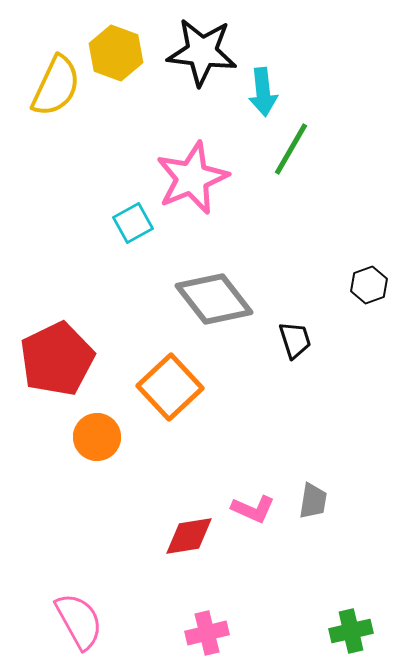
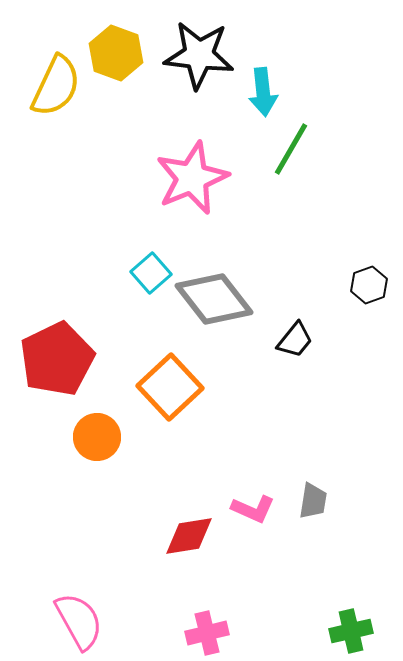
black star: moved 3 px left, 3 px down
cyan square: moved 18 px right, 50 px down; rotated 12 degrees counterclockwise
black trapezoid: rotated 57 degrees clockwise
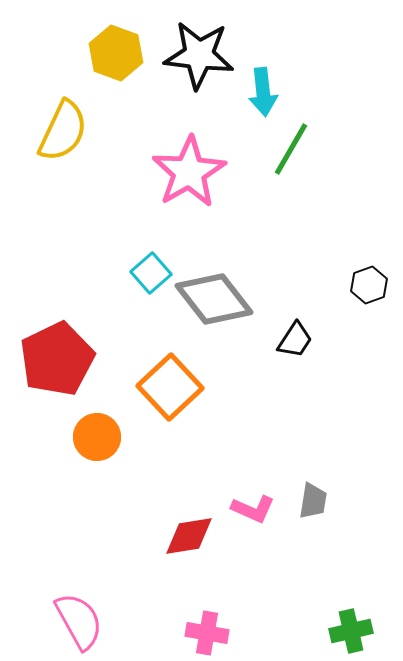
yellow semicircle: moved 7 px right, 45 px down
pink star: moved 3 px left, 6 px up; rotated 8 degrees counterclockwise
black trapezoid: rotated 6 degrees counterclockwise
pink cross: rotated 24 degrees clockwise
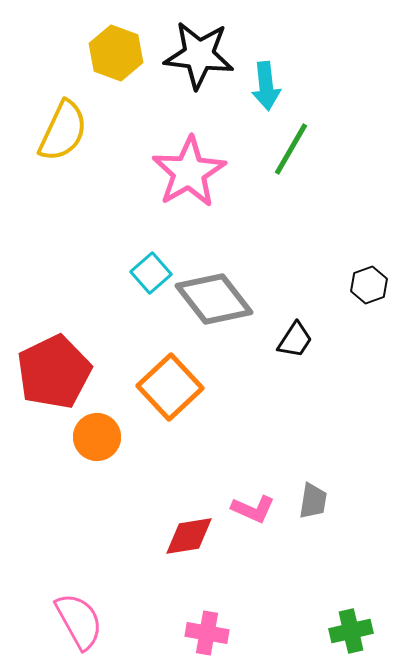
cyan arrow: moved 3 px right, 6 px up
red pentagon: moved 3 px left, 13 px down
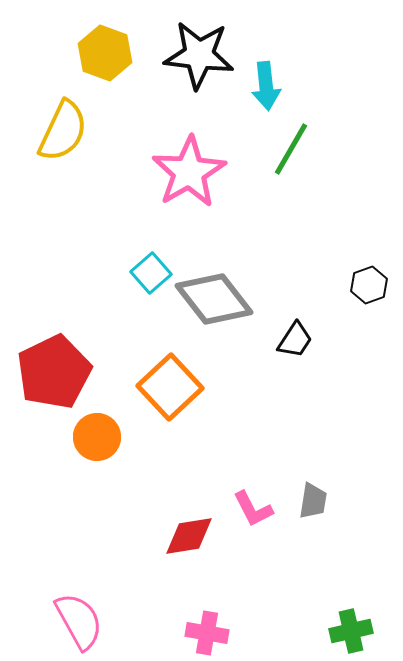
yellow hexagon: moved 11 px left
pink L-shape: rotated 39 degrees clockwise
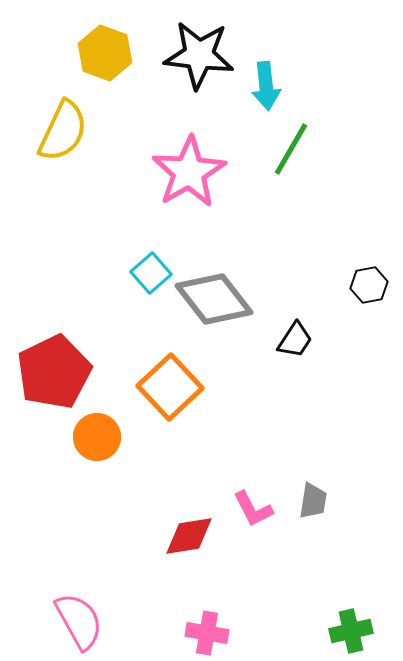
black hexagon: rotated 9 degrees clockwise
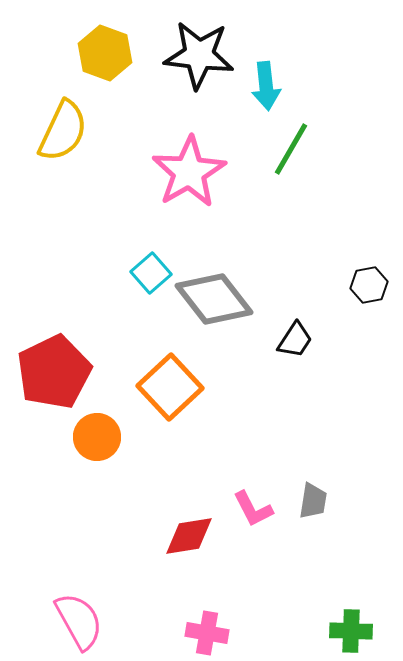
green cross: rotated 15 degrees clockwise
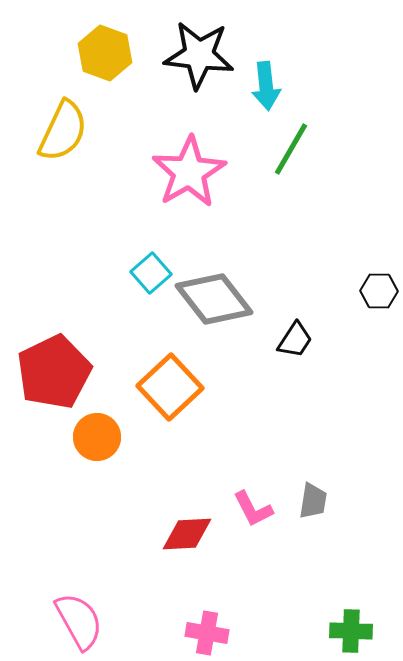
black hexagon: moved 10 px right, 6 px down; rotated 12 degrees clockwise
red diamond: moved 2 px left, 2 px up; rotated 6 degrees clockwise
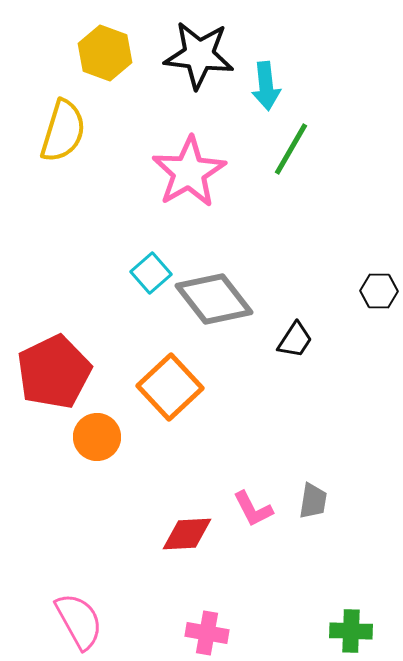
yellow semicircle: rotated 8 degrees counterclockwise
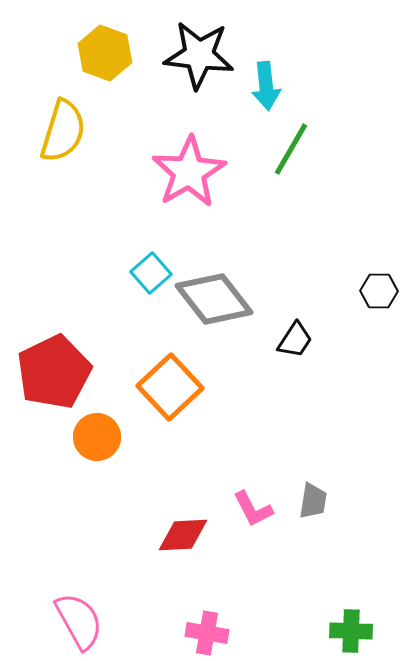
red diamond: moved 4 px left, 1 px down
